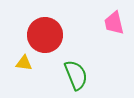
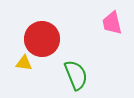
pink trapezoid: moved 2 px left
red circle: moved 3 px left, 4 px down
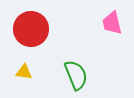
red circle: moved 11 px left, 10 px up
yellow triangle: moved 9 px down
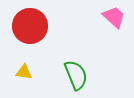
pink trapezoid: moved 2 px right, 6 px up; rotated 145 degrees clockwise
red circle: moved 1 px left, 3 px up
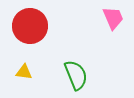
pink trapezoid: moved 1 px left, 1 px down; rotated 25 degrees clockwise
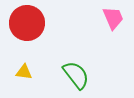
red circle: moved 3 px left, 3 px up
green semicircle: rotated 16 degrees counterclockwise
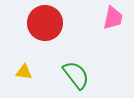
pink trapezoid: rotated 35 degrees clockwise
red circle: moved 18 px right
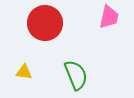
pink trapezoid: moved 4 px left, 1 px up
green semicircle: rotated 16 degrees clockwise
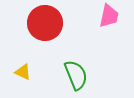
pink trapezoid: moved 1 px up
yellow triangle: moved 1 px left; rotated 18 degrees clockwise
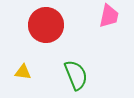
red circle: moved 1 px right, 2 px down
yellow triangle: rotated 18 degrees counterclockwise
